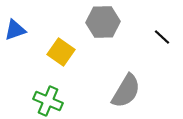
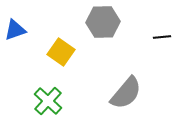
black line: rotated 48 degrees counterclockwise
gray semicircle: moved 2 px down; rotated 9 degrees clockwise
green cross: rotated 20 degrees clockwise
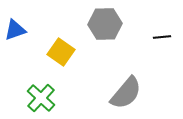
gray hexagon: moved 2 px right, 2 px down
green cross: moved 7 px left, 3 px up
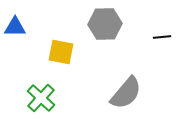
blue triangle: moved 3 px up; rotated 20 degrees clockwise
yellow square: rotated 24 degrees counterclockwise
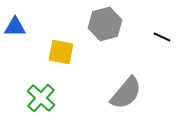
gray hexagon: rotated 12 degrees counterclockwise
black line: rotated 30 degrees clockwise
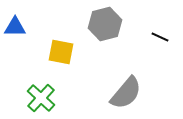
black line: moved 2 px left
